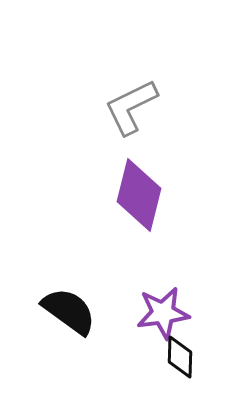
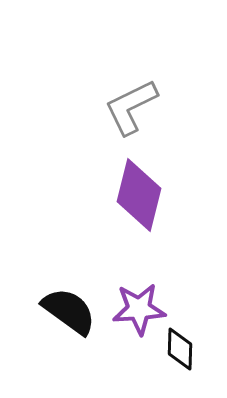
purple star: moved 24 px left, 4 px up; rotated 4 degrees clockwise
black diamond: moved 8 px up
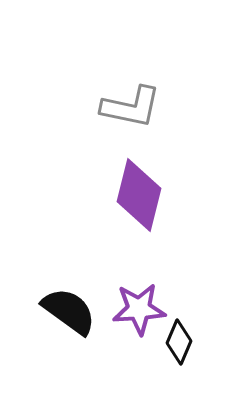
gray L-shape: rotated 142 degrees counterclockwise
black diamond: moved 1 px left, 7 px up; rotated 21 degrees clockwise
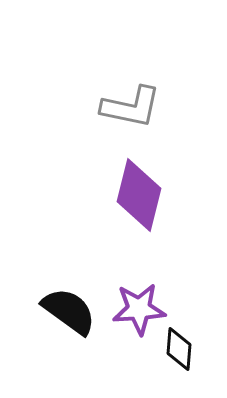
black diamond: moved 7 px down; rotated 18 degrees counterclockwise
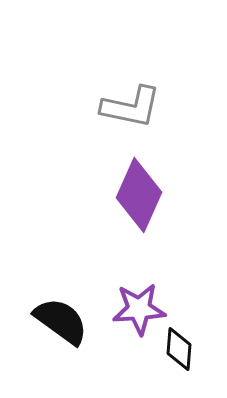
purple diamond: rotated 10 degrees clockwise
black semicircle: moved 8 px left, 10 px down
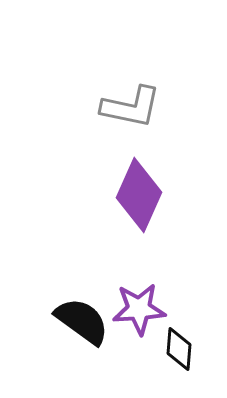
black semicircle: moved 21 px right
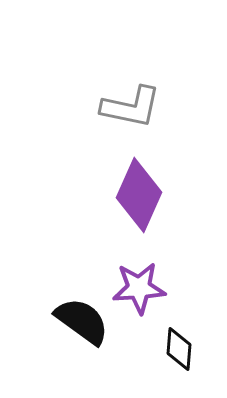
purple star: moved 21 px up
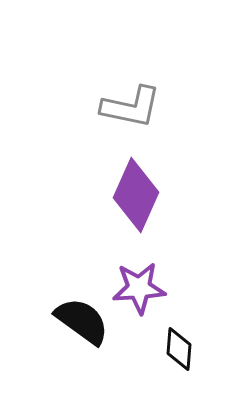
purple diamond: moved 3 px left
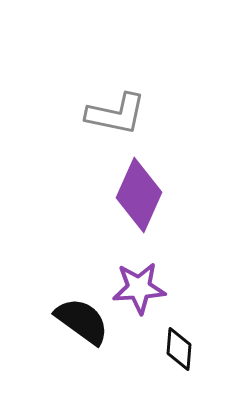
gray L-shape: moved 15 px left, 7 px down
purple diamond: moved 3 px right
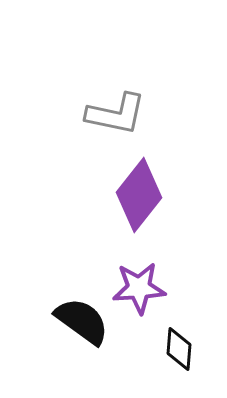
purple diamond: rotated 14 degrees clockwise
